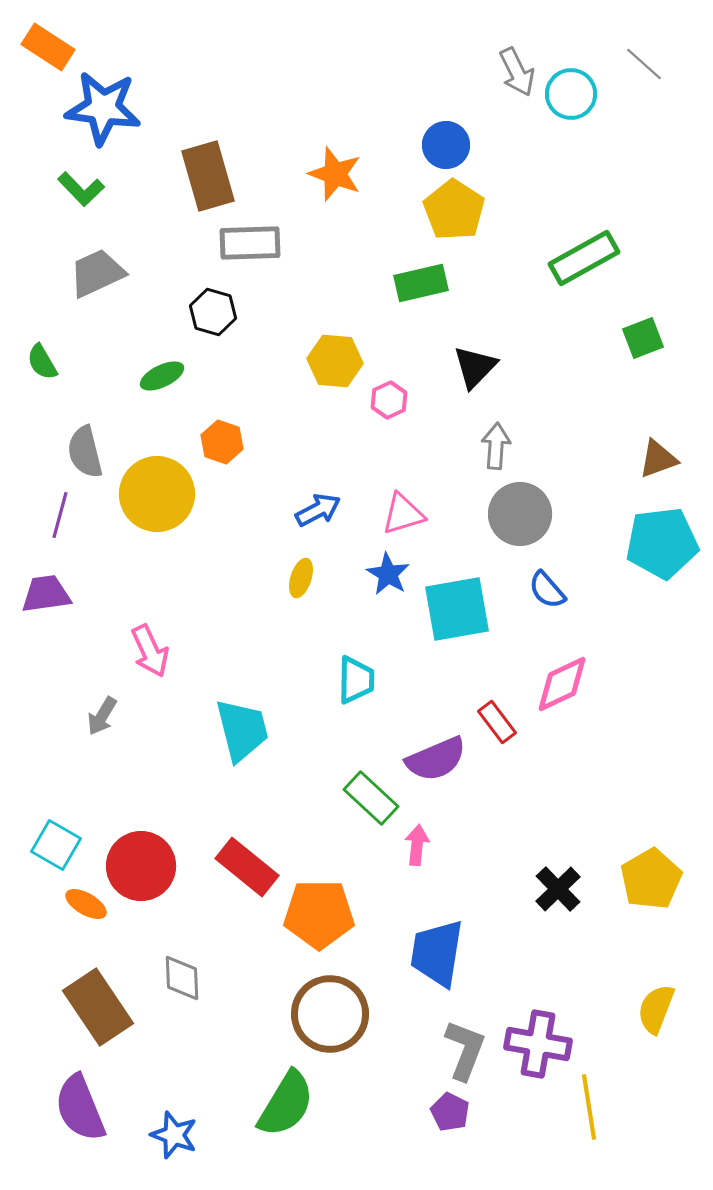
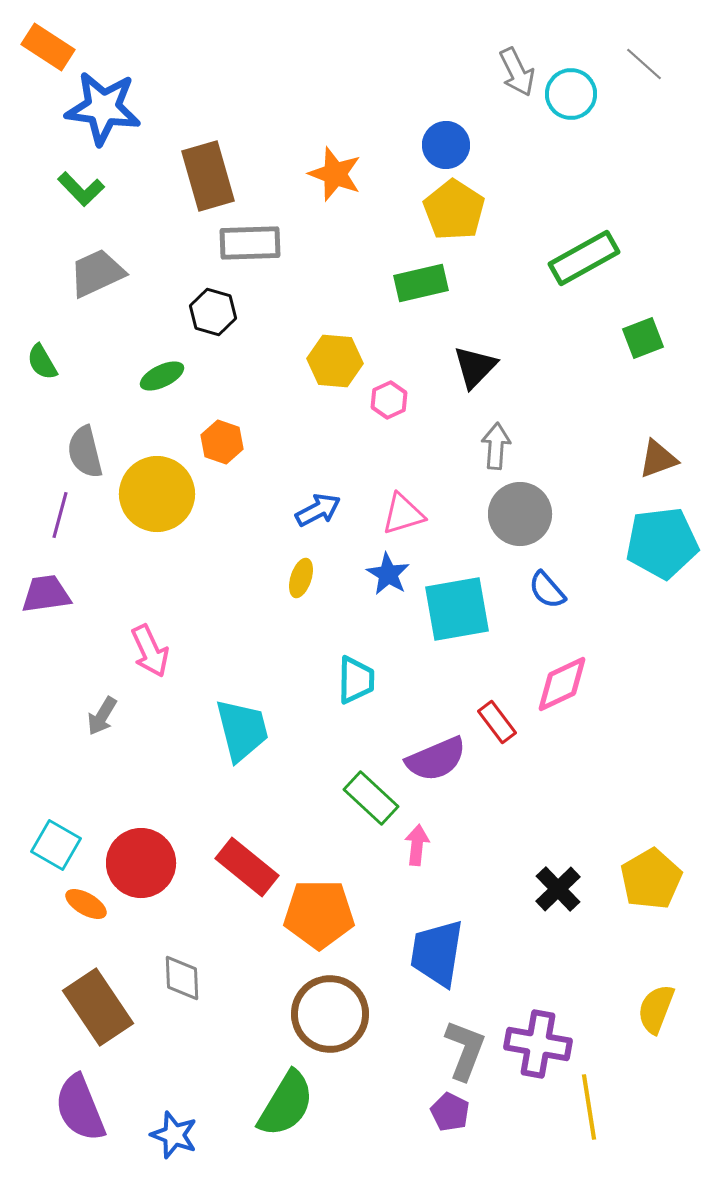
red circle at (141, 866): moved 3 px up
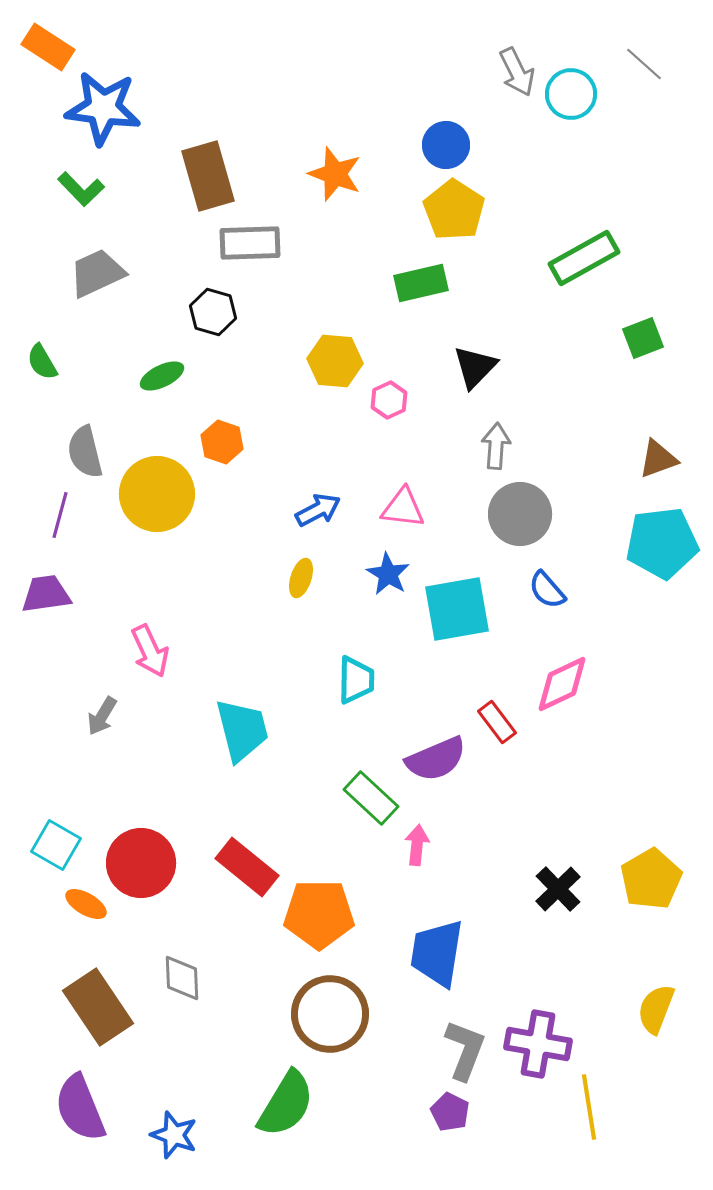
pink triangle at (403, 514): moved 6 px up; rotated 24 degrees clockwise
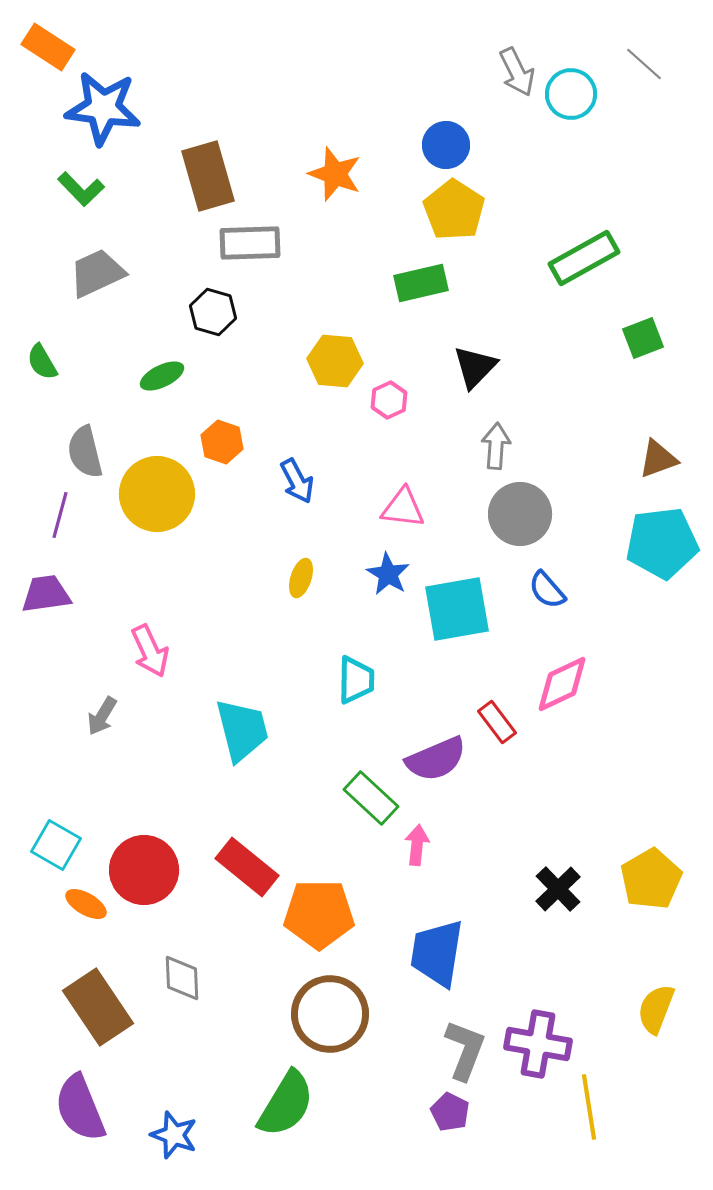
blue arrow at (318, 510): moved 21 px left, 29 px up; rotated 90 degrees clockwise
red circle at (141, 863): moved 3 px right, 7 px down
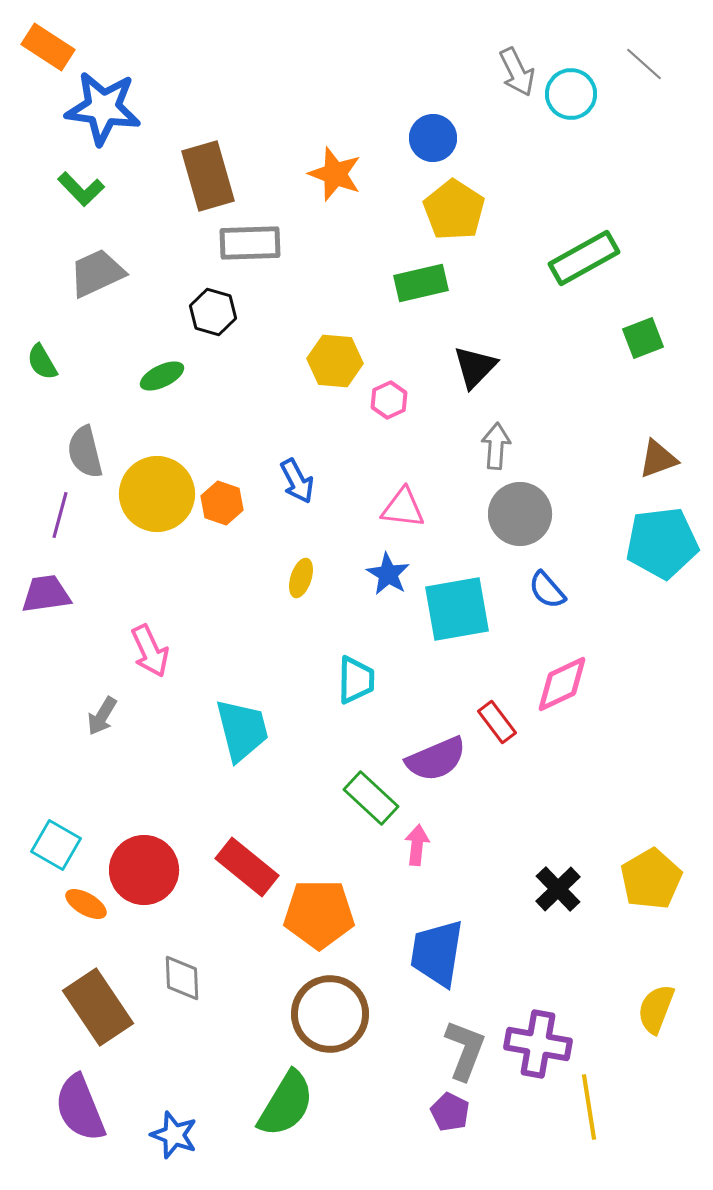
blue circle at (446, 145): moved 13 px left, 7 px up
orange hexagon at (222, 442): moved 61 px down
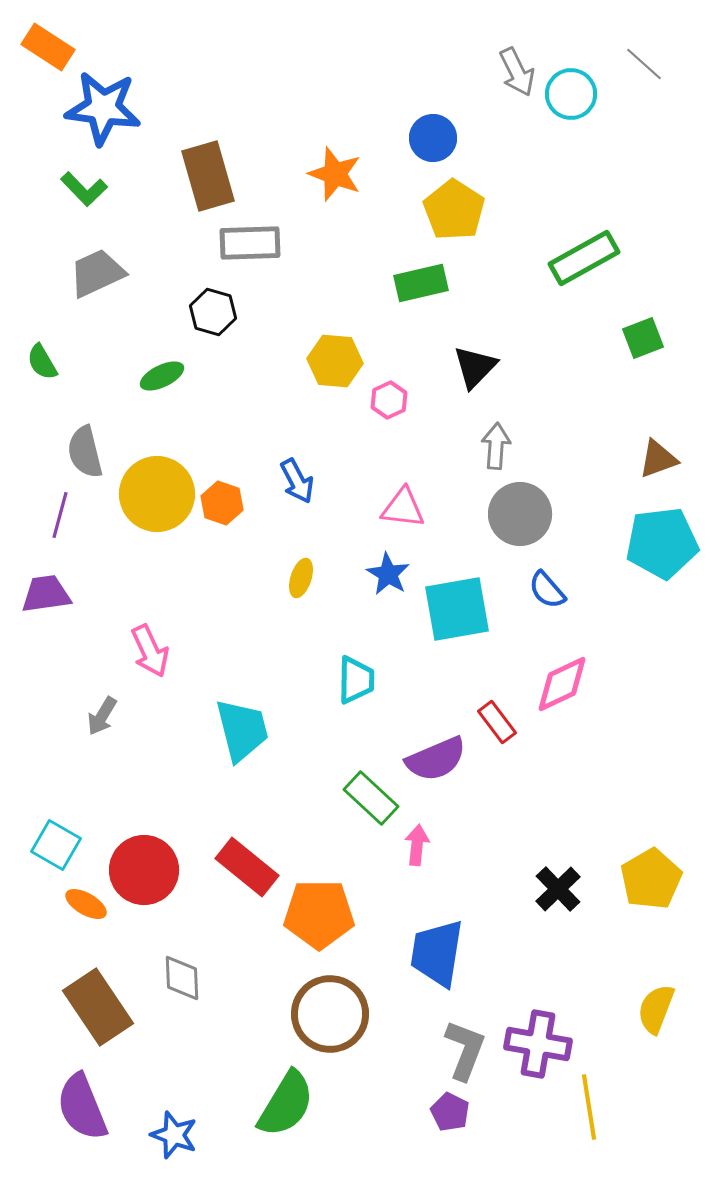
green L-shape at (81, 189): moved 3 px right
purple semicircle at (80, 1108): moved 2 px right, 1 px up
